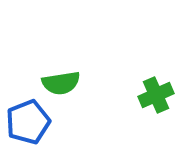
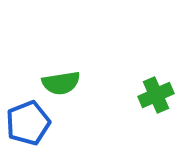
blue pentagon: moved 1 px down
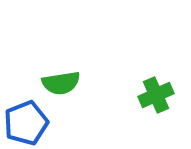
blue pentagon: moved 2 px left
